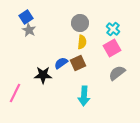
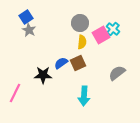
pink square: moved 11 px left, 13 px up
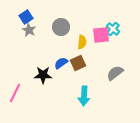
gray circle: moved 19 px left, 4 px down
pink square: rotated 24 degrees clockwise
gray semicircle: moved 2 px left
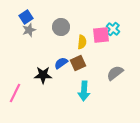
gray star: rotated 24 degrees clockwise
cyan arrow: moved 5 px up
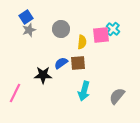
gray circle: moved 2 px down
brown square: rotated 21 degrees clockwise
gray semicircle: moved 2 px right, 23 px down; rotated 12 degrees counterclockwise
cyan arrow: rotated 12 degrees clockwise
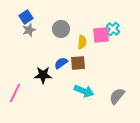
cyan arrow: rotated 84 degrees counterclockwise
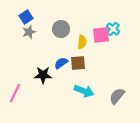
gray star: moved 2 px down
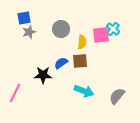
blue square: moved 2 px left, 1 px down; rotated 24 degrees clockwise
brown square: moved 2 px right, 2 px up
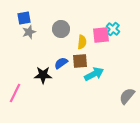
cyan arrow: moved 10 px right, 17 px up; rotated 48 degrees counterclockwise
gray semicircle: moved 10 px right
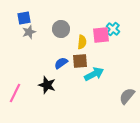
black star: moved 4 px right, 10 px down; rotated 18 degrees clockwise
